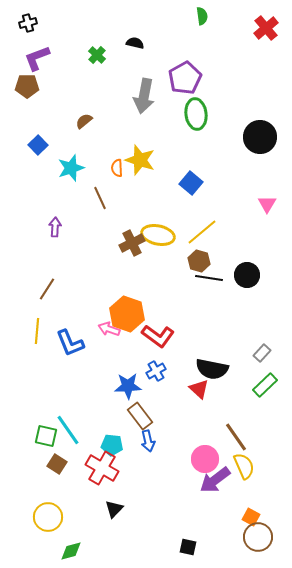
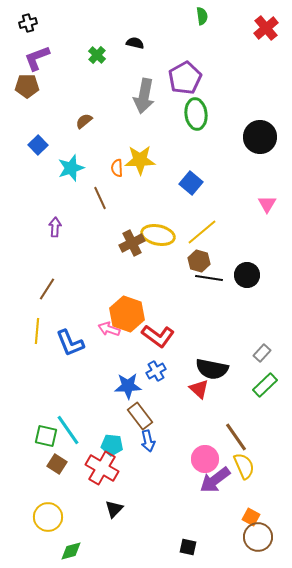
yellow star at (140, 160): rotated 20 degrees counterclockwise
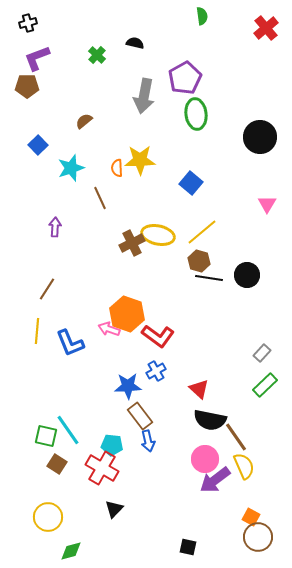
black semicircle at (212, 369): moved 2 px left, 51 px down
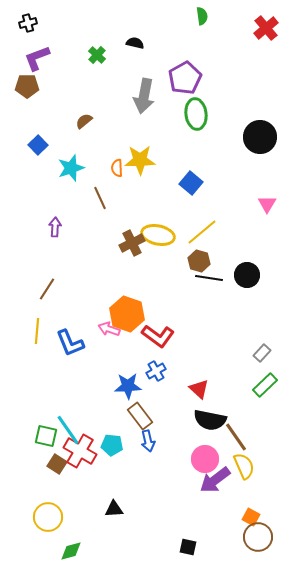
red cross at (102, 468): moved 22 px left, 17 px up
black triangle at (114, 509): rotated 42 degrees clockwise
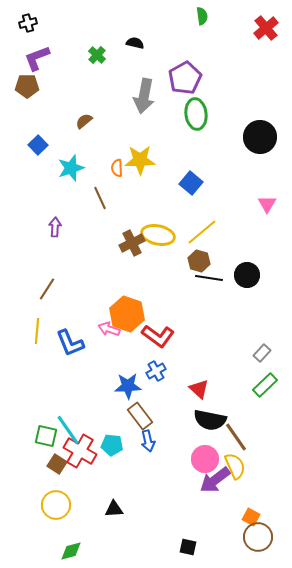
yellow semicircle at (244, 466): moved 9 px left
yellow circle at (48, 517): moved 8 px right, 12 px up
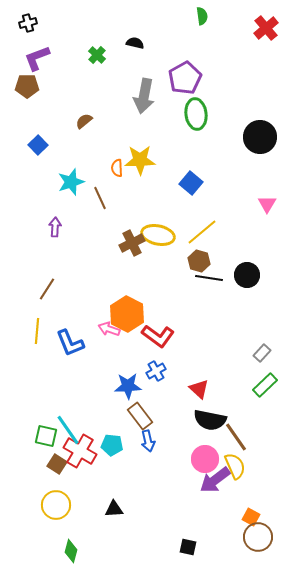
cyan star at (71, 168): moved 14 px down
orange hexagon at (127, 314): rotated 8 degrees clockwise
green diamond at (71, 551): rotated 60 degrees counterclockwise
